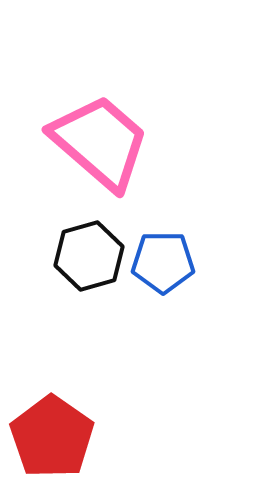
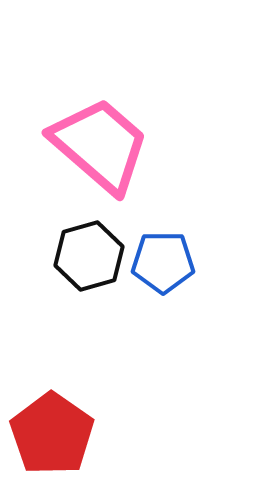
pink trapezoid: moved 3 px down
red pentagon: moved 3 px up
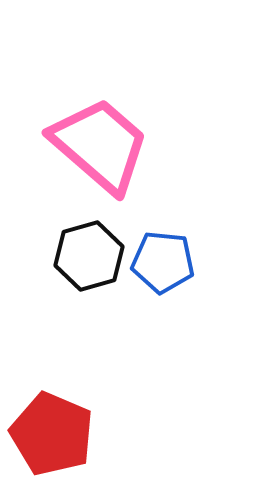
blue pentagon: rotated 6 degrees clockwise
red pentagon: rotated 12 degrees counterclockwise
